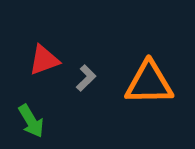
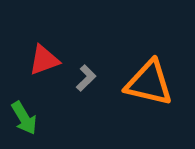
orange triangle: rotated 14 degrees clockwise
green arrow: moved 7 px left, 3 px up
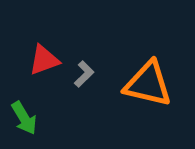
gray L-shape: moved 2 px left, 4 px up
orange triangle: moved 1 px left, 1 px down
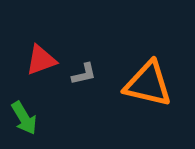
red triangle: moved 3 px left
gray L-shape: rotated 32 degrees clockwise
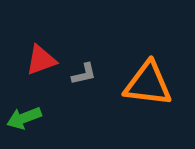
orange triangle: rotated 6 degrees counterclockwise
green arrow: rotated 100 degrees clockwise
